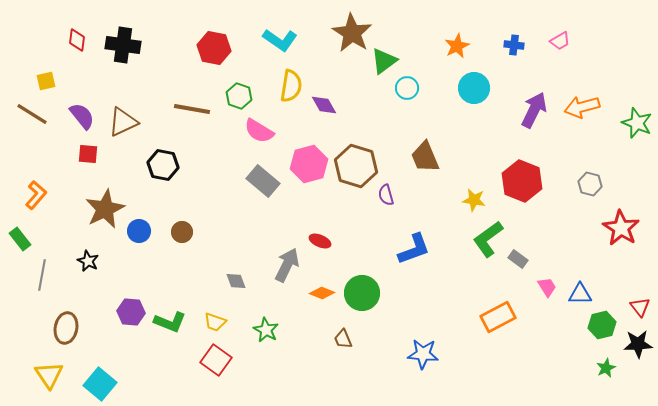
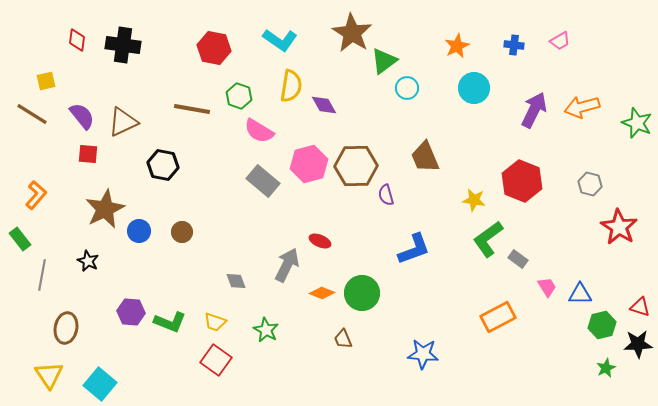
brown hexagon at (356, 166): rotated 18 degrees counterclockwise
red star at (621, 228): moved 2 px left, 1 px up
red triangle at (640, 307): rotated 35 degrees counterclockwise
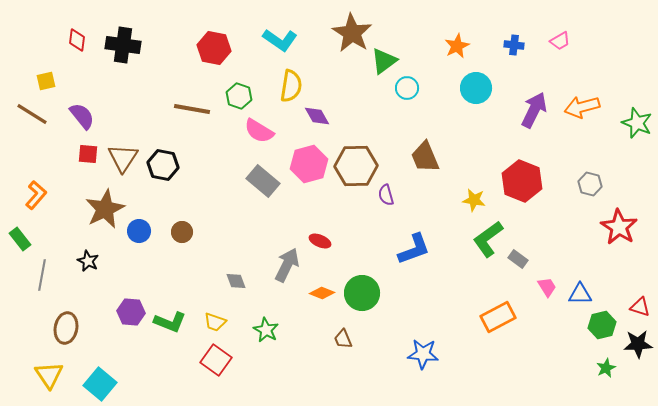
cyan circle at (474, 88): moved 2 px right
purple diamond at (324, 105): moved 7 px left, 11 px down
brown triangle at (123, 122): moved 36 px down; rotated 32 degrees counterclockwise
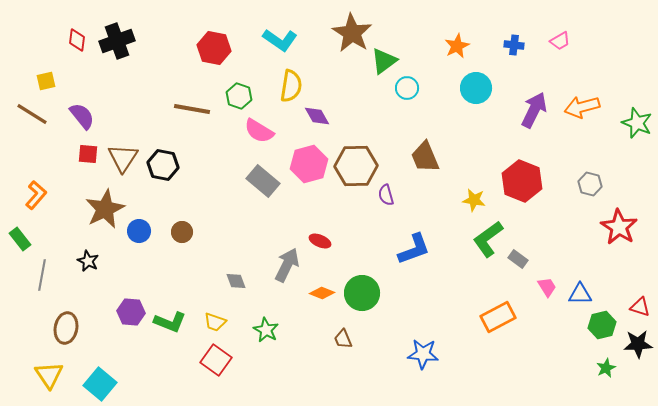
black cross at (123, 45): moved 6 px left, 4 px up; rotated 28 degrees counterclockwise
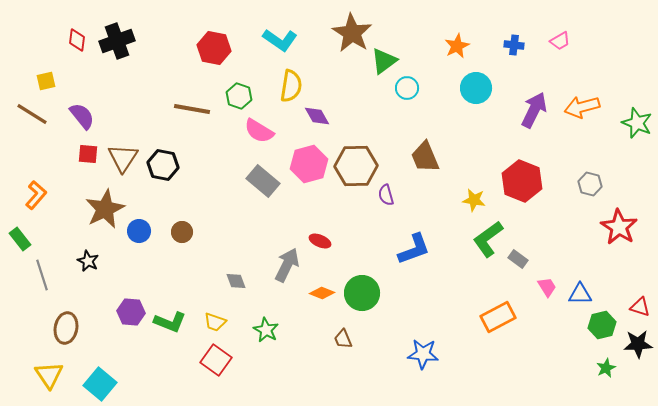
gray line at (42, 275): rotated 28 degrees counterclockwise
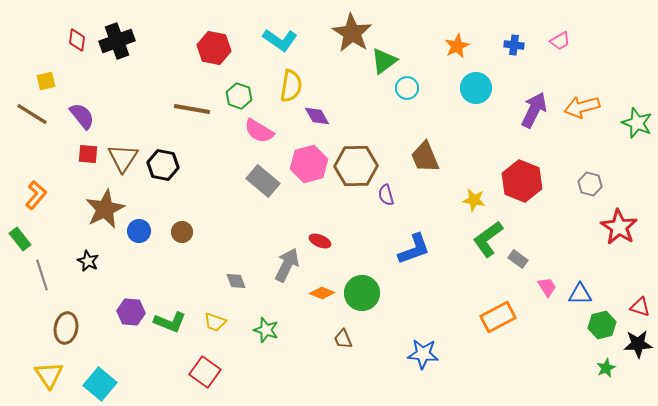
green star at (266, 330): rotated 10 degrees counterclockwise
red square at (216, 360): moved 11 px left, 12 px down
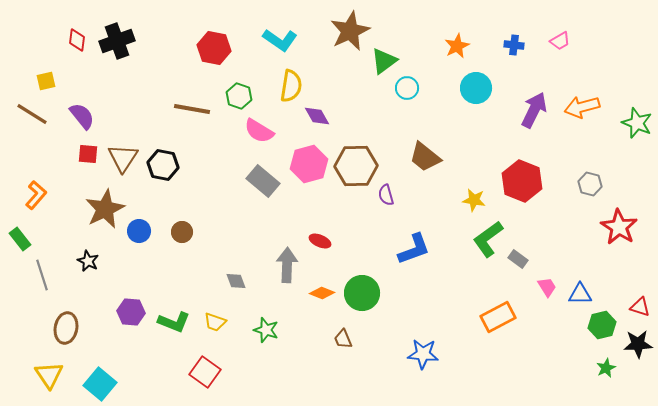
brown star at (352, 33): moved 2 px left, 2 px up; rotated 15 degrees clockwise
brown trapezoid at (425, 157): rotated 28 degrees counterclockwise
gray arrow at (287, 265): rotated 24 degrees counterclockwise
green L-shape at (170, 322): moved 4 px right
